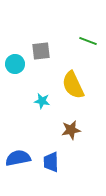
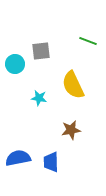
cyan star: moved 3 px left, 3 px up
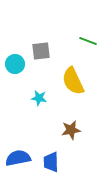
yellow semicircle: moved 4 px up
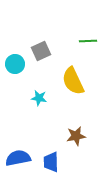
green line: rotated 24 degrees counterclockwise
gray square: rotated 18 degrees counterclockwise
brown star: moved 5 px right, 6 px down
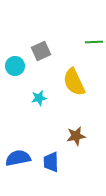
green line: moved 6 px right, 1 px down
cyan circle: moved 2 px down
yellow semicircle: moved 1 px right, 1 px down
cyan star: rotated 21 degrees counterclockwise
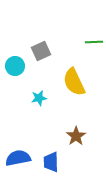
brown star: rotated 24 degrees counterclockwise
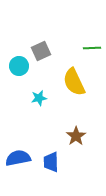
green line: moved 2 px left, 6 px down
cyan circle: moved 4 px right
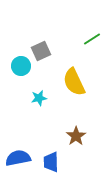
green line: moved 9 px up; rotated 30 degrees counterclockwise
cyan circle: moved 2 px right
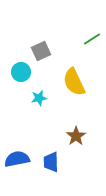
cyan circle: moved 6 px down
blue semicircle: moved 1 px left, 1 px down
